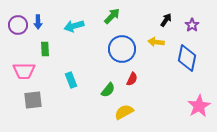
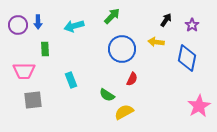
green semicircle: moved 1 px left, 5 px down; rotated 84 degrees clockwise
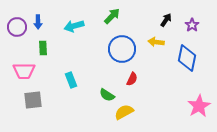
purple circle: moved 1 px left, 2 px down
green rectangle: moved 2 px left, 1 px up
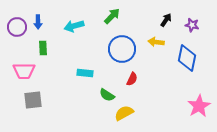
purple star: rotated 24 degrees counterclockwise
cyan rectangle: moved 14 px right, 7 px up; rotated 63 degrees counterclockwise
yellow semicircle: moved 1 px down
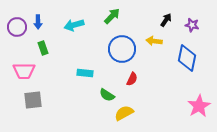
cyan arrow: moved 1 px up
yellow arrow: moved 2 px left, 1 px up
green rectangle: rotated 16 degrees counterclockwise
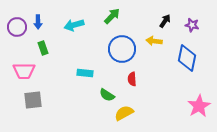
black arrow: moved 1 px left, 1 px down
red semicircle: rotated 152 degrees clockwise
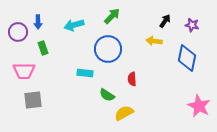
purple circle: moved 1 px right, 5 px down
blue circle: moved 14 px left
pink star: rotated 15 degrees counterclockwise
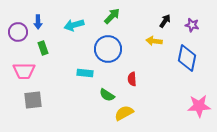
pink star: rotated 30 degrees counterclockwise
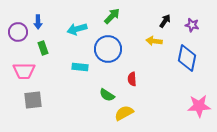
cyan arrow: moved 3 px right, 4 px down
cyan rectangle: moved 5 px left, 6 px up
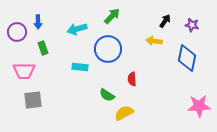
purple circle: moved 1 px left
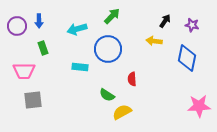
blue arrow: moved 1 px right, 1 px up
purple circle: moved 6 px up
yellow semicircle: moved 2 px left, 1 px up
